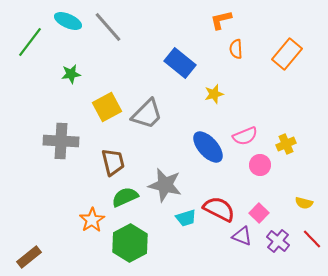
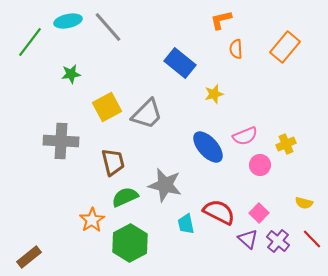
cyan ellipse: rotated 36 degrees counterclockwise
orange rectangle: moved 2 px left, 7 px up
red semicircle: moved 3 px down
cyan trapezoid: moved 6 px down; rotated 95 degrees clockwise
purple triangle: moved 6 px right, 3 px down; rotated 20 degrees clockwise
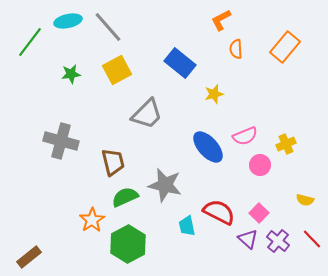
orange L-shape: rotated 15 degrees counterclockwise
yellow square: moved 10 px right, 37 px up
gray cross: rotated 12 degrees clockwise
yellow semicircle: moved 1 px right, 3 px up
cyan trapezoid: moved 1 px right, 2 px down
green hexagon: moved 2 px left, 1 px down
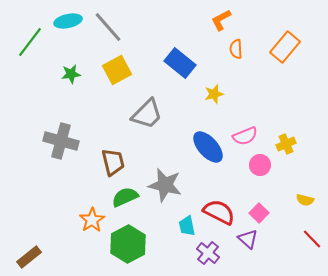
purple cross: moved 70 px left, 12 px down
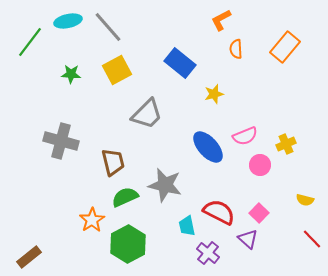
green star: rotated 12 degrees clockwise
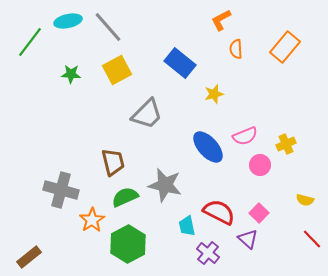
gray cross: moved 49 px down
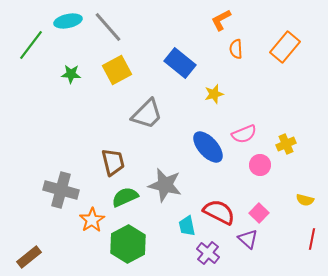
green line: moved 1 px right, 3 px down
pink semicircle: moved 1 px left, 2 px up
red line: rotated 55 degrees clockwise
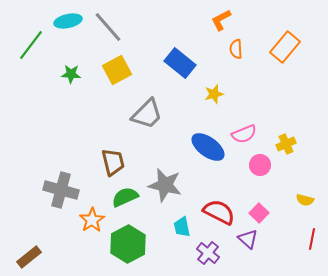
blue ellipse: rotated 12 degrees counterclockwise
cyan trapezoid: moved 5 px left, 1 px down
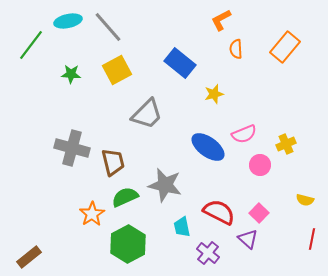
gray cross: moved 11 px right, 42 px up
orange star: moved 6 px up
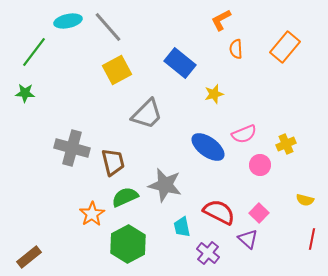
green line: moved 3 px right, 7 px down
green star: moved 46 px left, 19 px down
